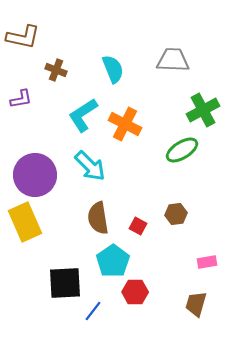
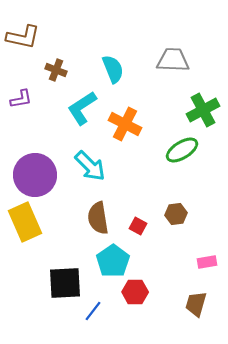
cyan L-shape: moved 1 px left, 7 px up
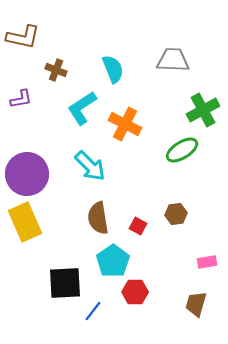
purple circle: moved 8 px left, 1 px up
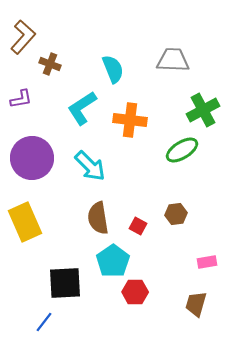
brown L-shape: rotated 60 degrees counterclockwise
brown cross: moved 6 px left, 6 px up
orange cross: moved 5 px right, 4 px up; rotated 20 degrees counterclockwise
purple circle: moved 5 px right, 16 px up
blue line: moved 49 px left, 11 px down
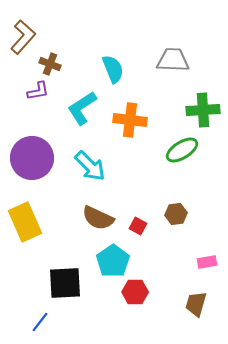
purple L-shape: moved 17 px right, 8 px up
green cross: rotated 24 degrees clockwise
brown semicircle: rotated 56 degrees counterclockwise
blue line: moved 4 px left
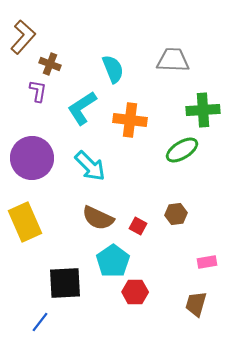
purple L-shape: rotated 70 degrees counterclockwise
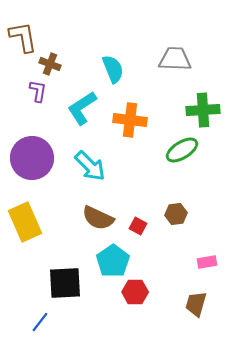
brown L-shape: rotated 52 degrees counterclockwise
gray trapezoid: moved 2 px right, 1 px up
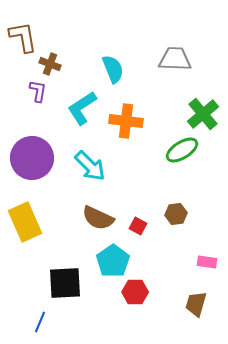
green cross: moved 4 px down; rotated 36 degrees counterclockwise
orange cross: moved 4 px left, 1 px down
pink rectangle: rotated 18 degrees clockwise
blue line: rotated 15 degrees counterclockwise
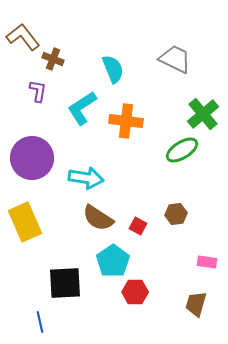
brown L-shape: rotated 28 degrees counterclockwise
gray trapezoid: rotated 24 degrees clockwise
brown cross: moved 3 px right, 5 px up
cyan arrow: moved 4 px left, 12 px down; rotated 36 degrees counterclockwise
brown semicircle: rotated 8 degrees clockwise
blue line: rotated 35 degrees counterclockwise
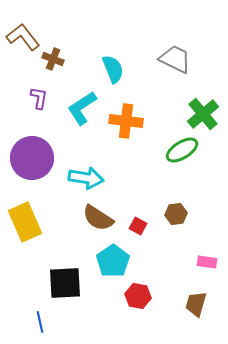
purple L-shape: moved 1 px right, 7 px down
red hexagon: moved 3 px right, 4 px down; rotated 10 degrees clockwise
